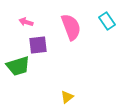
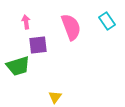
pink arrow: rotated 64 degrees clockwise
yellow triangle: moved 12 px left; rotated 16 degrees counterclockwise
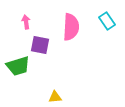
pink semicircle: rotated 24 degrees clockwise
purple square: moved 2 px right; rotated 18 degrees clockwise
yellow triangle: rotated 48 degrees clockwise
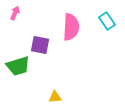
pink arrow: moved 11 px left, 9 px up; rotated 32 degrees clockwise
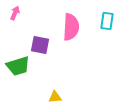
cyan rectangle: rotated 42 degrees clockwise
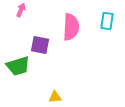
pink arrow: moved 6 px right, 3 px up
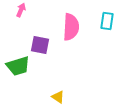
yellow triangle: moved 3 px right; rotated 40 degrees clockwise
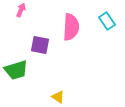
cyan rectangle: rotated 42 degrees counterclockwise
green trapezoid: moved 2 px left, 4 px down
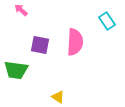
pink arrow: rotated 72 degrees counterclockwise
pink semicircle: moved 4 px right, 15 px down
green trapezoid: rotated 25 degrees clockwise
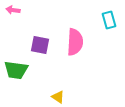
pink arrow: moved 8 px left; rotated 32 degrees counterclockwise
cyan rectangle: moved 2 px right, 1 px up; rotated 18 degrees clockwise
